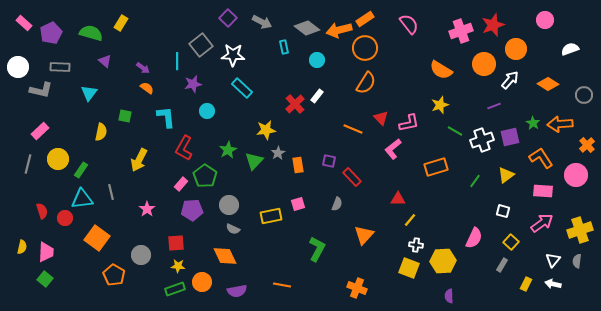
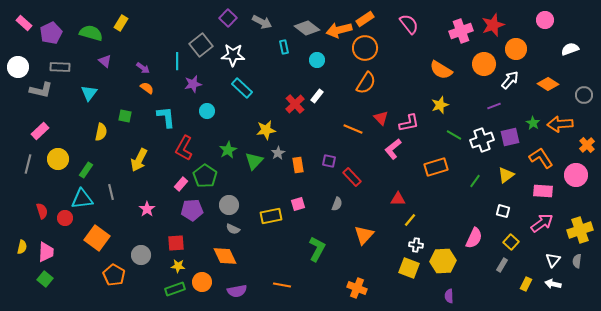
green line at (455, 131): moved 1 px left, 4 px down
green rectangle at (81, 170): moved 5 px right
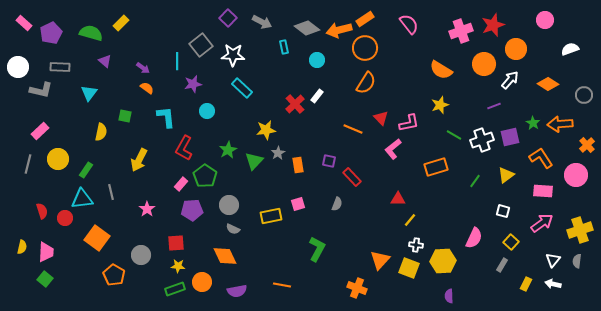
yellow rectangle at (121, 23): rotated 14 degrees clockwise
orange triangle at (364, 235): moved 16 px right, 25 px down
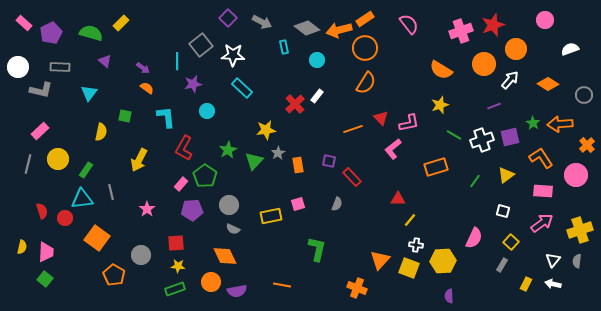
orange line at (353, 129): rotated 42 degrees counterclockwise
green L-shape at (317, 249): rotated 15 degrees counterclockwise
orange circle at (202, 282): moved 9 px right
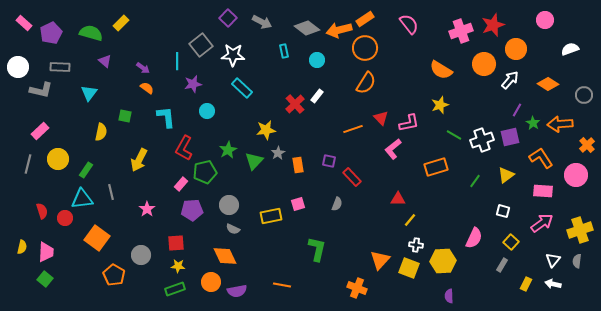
cyan rectangle at (284, 47): moved 4 px down
purple line at (494, 106): moved 23 px right, 4 px down; rotated 40 degrees counterclockwise
green pentagon at (205, 176): moved 4 px up; rotated 25 degrees clockwise
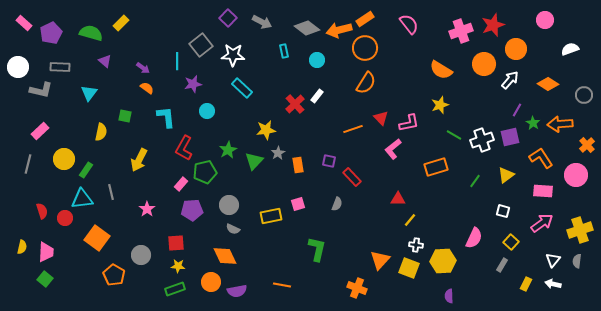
yellow circle at (58, 159): moved 6 px right
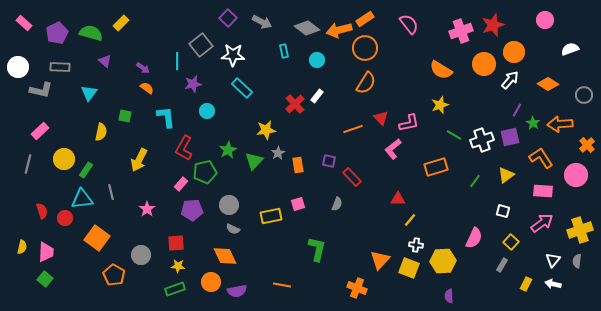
purple pentagon at (51, 33): moved 6 px right
orange circle at (516, 49): moved 2 px left, 3 px down
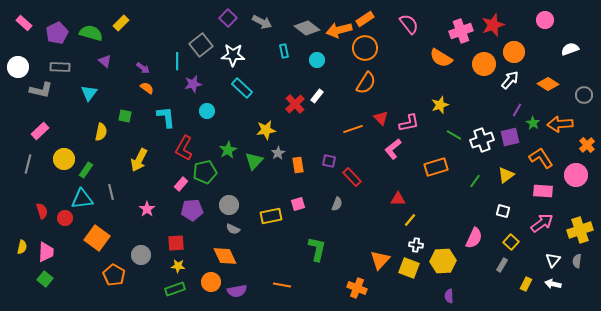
orange semicircle at (441, 70): moved 12 px up
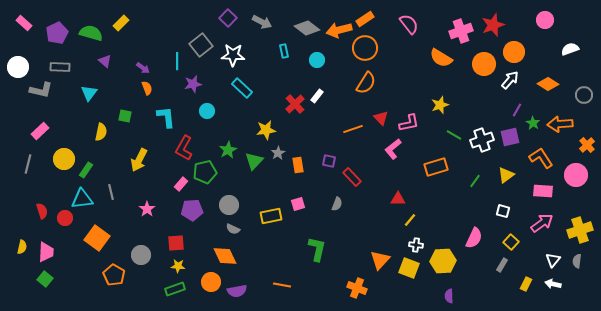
orange semicircle at (147, 88): rotated 32 degrees clockwise
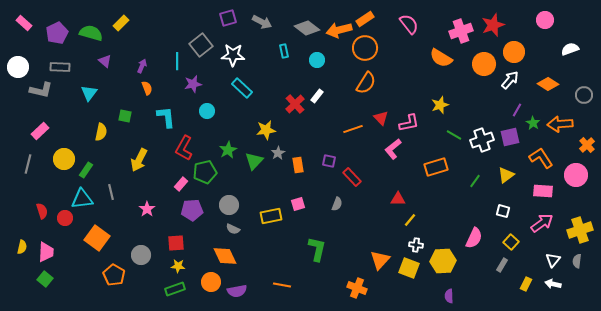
purple square at (228, 18): rotated 30 degrees clockwise
purple arrow at (143, 68): moved 1 px left, 2 px up; rotated 104 degrees counterclockwise
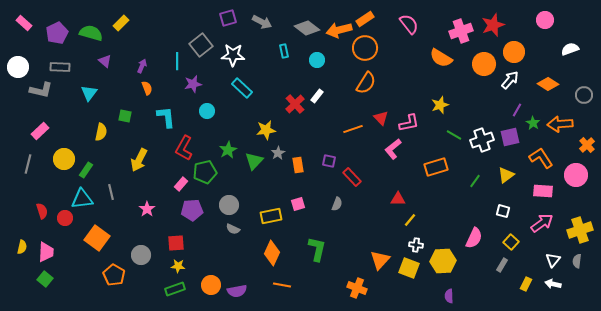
orange diamond at (225, 256): moved 47 px right, 3 px up; rotated 50 degrees clockwise
orange circle at (211, 282): moved 3 px down
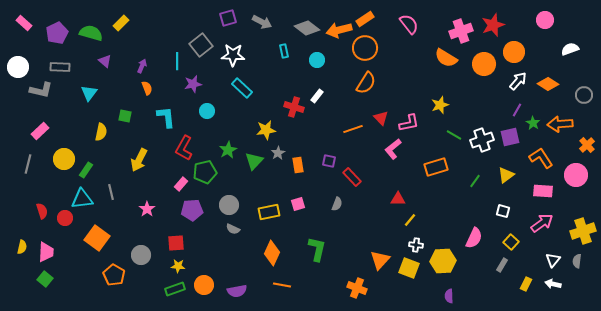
orange semicircle at (441, 58): moved 5 px right
white arrow at (510, 80): moved 8 px right, 1 px down
red cross at (295, 104): moved 1 px left, 3 px down; rotated 30 degrees counterclockwise
yellow rectangle at (271, 216): moved 2 px left, 4 px up
yellow cross at (580, 230): moved 3 px right, 1 px down
orange circle at (211, 285): moved 7 px left
